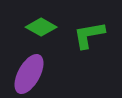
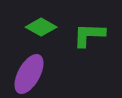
green L-shape: rotated 12 degrees clockwise
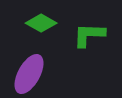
green diamond: moved 4 px up
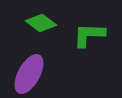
green diamond: rotated 8 degrees clockwise
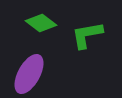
green L-shape: moved 2 px left; rotated 12 degrees counterclockwise
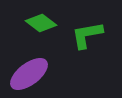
purple ellipse: rotated 24 degrees clockwise
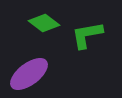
green diamond: moved 3 px right
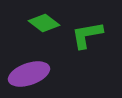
purple ellipse: rotated 18 degrees clockwise
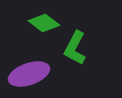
green L-shape: moved 12 px left, 13 px down; rotated 52 degrees counterclockwise
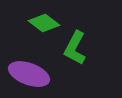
purple ellipse: rotated 39 degrees clockwise
